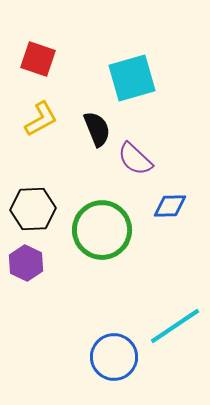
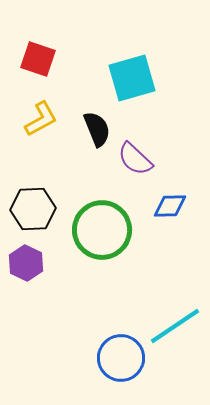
blue circle: moved 7 px right, 1 px down
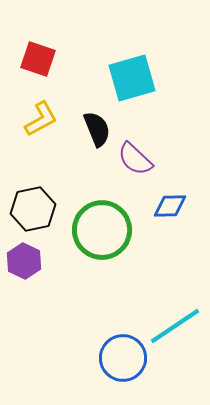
black hexagon: rotated 9 degrees counterclockwise
purple hexagon: moved 2 px left, 2 px up
blue circle: moved 2 px right
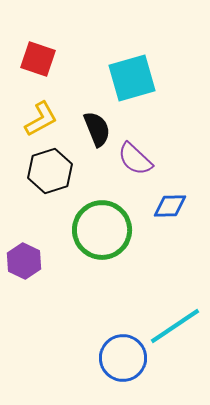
black hexagon: moved 17 px right, 38 px up; rotated 6 degrees counterclockwise
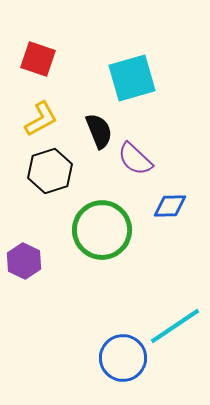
black semicircle: moved 2 px right, 2 px down
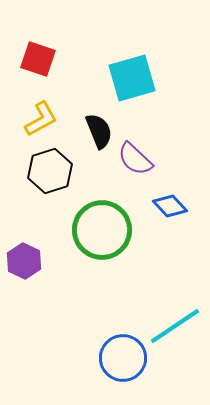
blue diamond: rotated 48 degrees clockwise
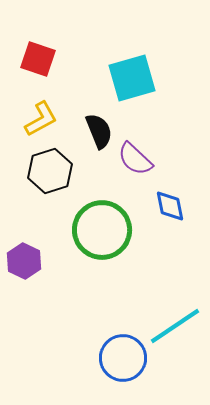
blue diamond: rotated 32 degrees clockwise
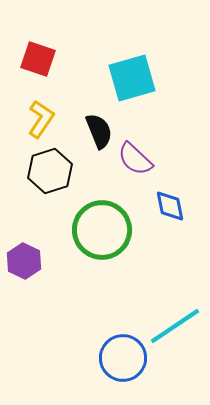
yellow L-shape: rotated 27 degrees counterclockwise
